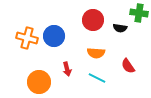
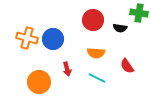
blue circle: moved 1 px left, 3 px down
red semicircle: moved 1 px left
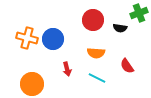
green cross: rotated 30 degrees counterclockwise
orange circle: moved 7 px left, 2 px down
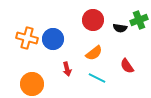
green cross: moved 7 px down
orange semicircle: moved 2 px left; rotated 42 degrees counterclockwise
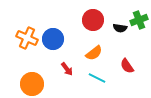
orange cross: rotated 10 degrees clockwise
red arrow: rotated 24 degrees counterclockwise
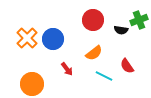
black semicircle: moved 1 px right, 2 px down
orange cross: rotated 20 degrees clockwise
cyan line: moved 7 px right, 2 px up
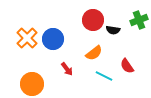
black semicircle: moved 8 px left
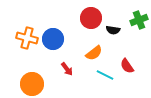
red circle: moved 2 px left, 2 px up
orange cross: rotated 30 degrees counterclockwise
cyan line: moved 1 px right, 1 px up
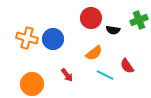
red arrow: moved 6 px down
